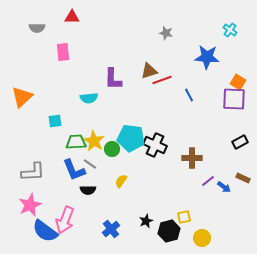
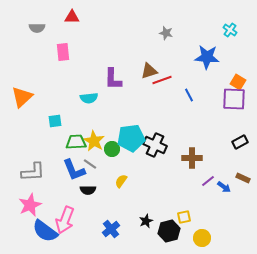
cyan pentagon: rotated 16 degrees counterclockwise
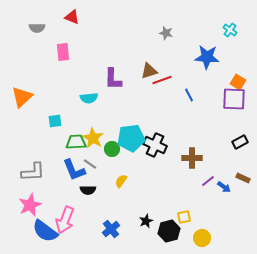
red triangle: rotated 21 degrees clockwise
yellow star: moved 1 px left, 3 px up
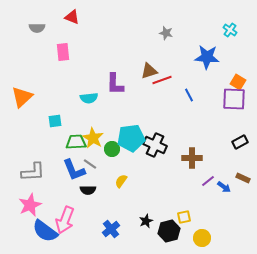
purple L-shape: moved 2 px right, 5 px down
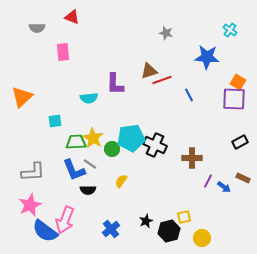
purple line: rotated 24 degrees counterclockwise
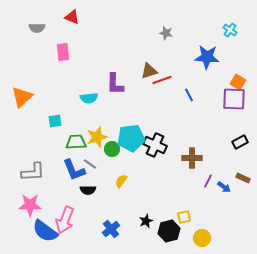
yellow star: moved 4 px right, 1 px up; rotated 25 degrees clockwise
pink star: rotated 25 degrees clockwise
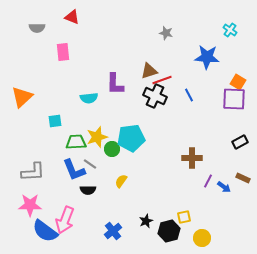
black cross: moved 49 px up
blue cross: moved 2 px right, 2 px down
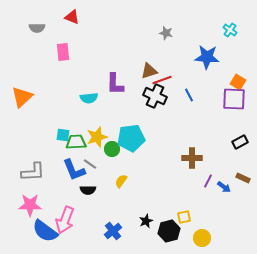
cyan square: moved 8 px right, 14 px down; rotated 16 degrees clockwise
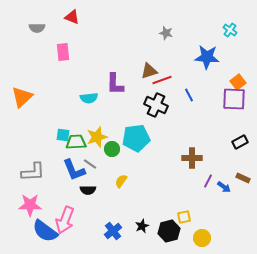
orange square: rotated 21 degrees clockwise
black cross: moved 1 px right, 9 px down
cyan pentagon: moved 5 px right
black star: moved 4 px left, 5 px down
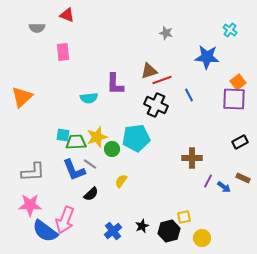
red triangle: moved 5 px left, 2 px up
black semicircle: moved 3 px right, 4 px down; rotated 42 degrees counterclockwise
